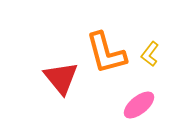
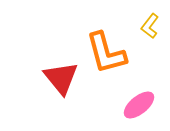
yellow L-shape: moved 28 px up
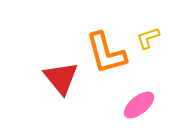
yellow L-shape: moved 2 px left, 12 px down; rotated 35 degrees clockwise
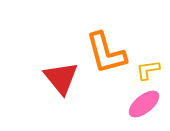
yellow L-shape: moved 32 px down; rotated 10 degrees clockwise
pink ellipse: moved 5 px right, 1 px up
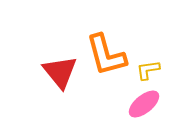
orange L-shape: moved 2 px down
red triangle: moved 1 px left, 6 px up
